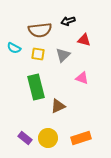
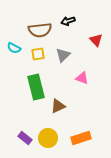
red triangle: moved 12 px right; rotated 32 degrees clockwise
yellow square: rotated 16 degrees counterclockwise
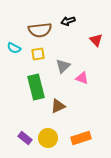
gray triangle: moved 11 px down
